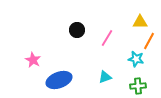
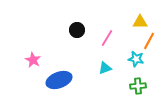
cyan triangle: moved 9 px up
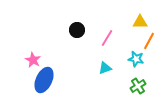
blue ellipse: moved 15 px left; rotated 45 degrees counterclockwise
green cross: rotated 28 degrees counterclockwise
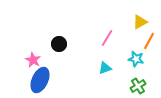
yellow triangle: rotated 28 degrees counterclockwise
black circle: moved 18 px left, 14 px down
blue ellipse: moved 4 px left
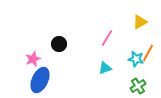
orange line: moved 1 px left, 12 px down
pink star: moved 1 px up; rotated 21 degrees clockwise
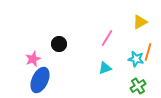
orange line: moved 1 px up; rotated 12 degrees counterclockwise
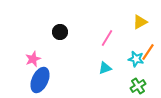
black circle: moved 1 px right, 12 px up
orange line: rotated 18 degrees clockwise
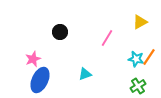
orange line: moved 1 px right, 5 px down
cyan triangle: moved 20 px left, 6 px down
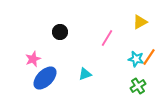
blue ellipse: moved 5 px right, 2 px up; rotated 20 degrees clockwise
